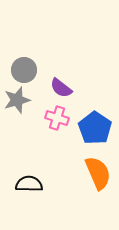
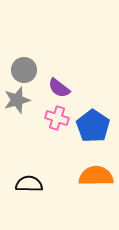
purple semicircle: moved 2 px left
blue pentagon: moved 2 px left, 2 px up
orange semicircle: moved 2 px left, 3 px down; rotated 68 degrees counterclockwise
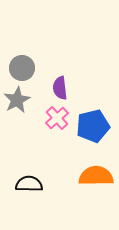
gray circle: moved 2 px left, 2 px up
purple semicircle: moved 1 px right; rotated 45 degrees clockwise
gray star: rotated 12 degrees counterclockwise
pink cross: rotated 30 degrees clockwise
blue pentagon: rotated 24 degrees clockwise
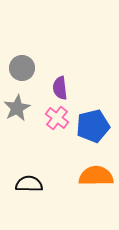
gray star: moved 8 px down
pink cross: rotated 10 degrees counterclockwise
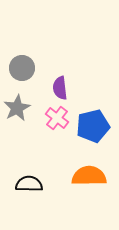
orange semicircle: moved 7 px left
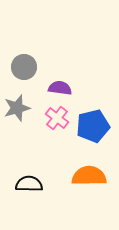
gray circle: moved 2 px right, 1 px up
purple semicircle: rotated 105 degrees clockwise
gray star: rotated 12 degrees clockwise
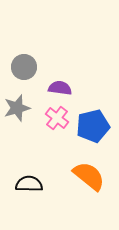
orange semicircle: rotated 40 degrees clockwise
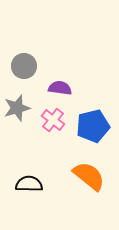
gray circle: moved 1 px up
pink cross: moved 4 px left, 2 px down
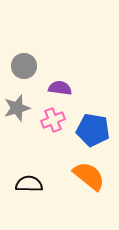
pink cross: rotated 30 degrees clockwise
blue pentagon: moved 4 px down; rotated 24 degrees clockwise
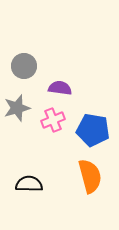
orange semicircle: moved 1 px right; rotated 36 degrees clockwise
